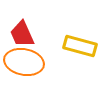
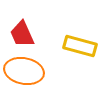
orange ellipse: moved 9 px down
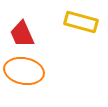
yellow rectangle: moved 1 px right, 24 px up
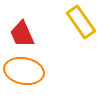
yellow rectangle: rotated 40 degrees clockwise
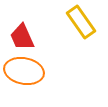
red trapezoid: moved 3 px down
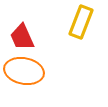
yellow rectangle: rotated 56 degrees clockwise
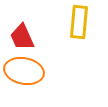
yellow rectangle: moved 2 px left; rotated 16 degrees counterclockwise
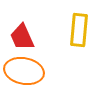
yellow rectangle: moved 8 px down
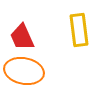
yellow rectangle: rotated 12 degrees counterclockwise
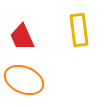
orange ellipse: moved 9 px down; rotated 12 degrees clockwise
